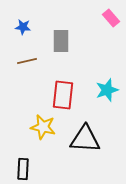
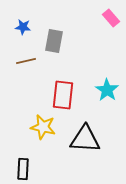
gray rectangle: moved 7 px left; rotated 10 degrees clockwise
brown line: moved 1 px left
cyan star: rotated 20 degrees counterclockwise
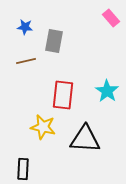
blue star: moved 2 px right
cyan star: moved 1 px down
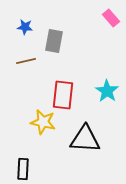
yellow star: moved 5 px up
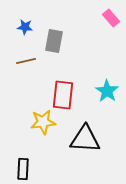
yellow star: rotated 20 degrees counterclockwise
